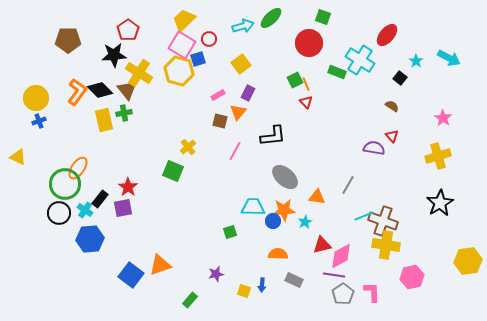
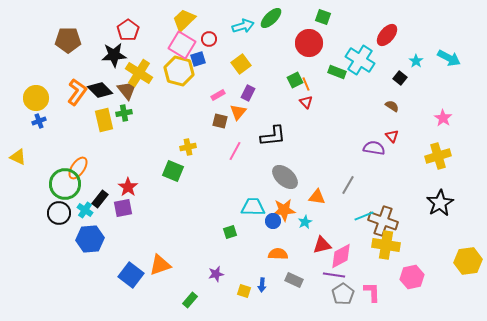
yellow cross at (188, 147): rotated 28 degrees clockwise
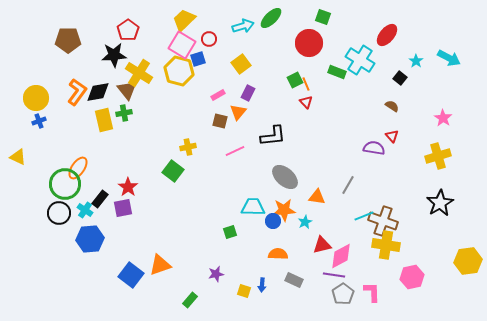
black diamond at (100, 90): moved 2 px left, 2 px down; rotated 55 degrees counterclockwise
pink line at (235, 151): rotated 36 degrees clockwise
green square at (173, 171): rotated 15 degrees clockwise
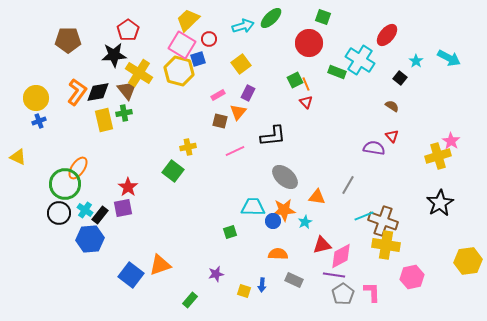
yellow trapezoid at (184, 20): moved 4 px right
pink star at (443, 118): moved 8 px right, 23 px down
black rectangle at (100, 199): moved 16 px down
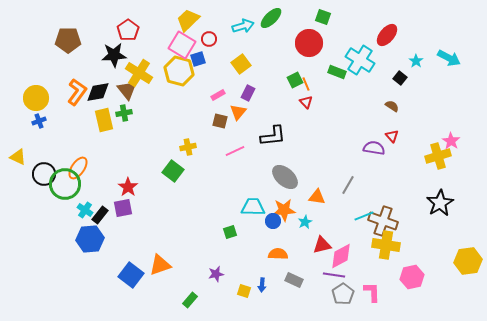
black circle at (59, 213): moved 15 px left, 39 px up
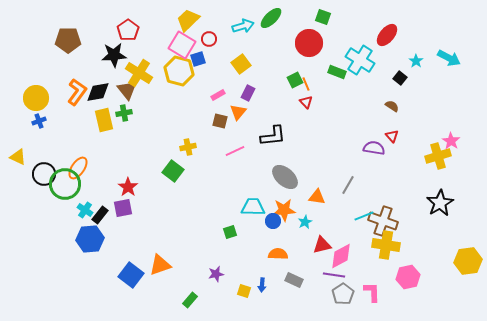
pink hexagon at (412, 277): moved 4 px left
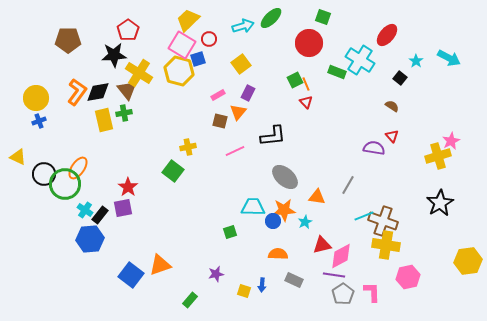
pink star at (451, 141): rotated 12 degrees clockwise
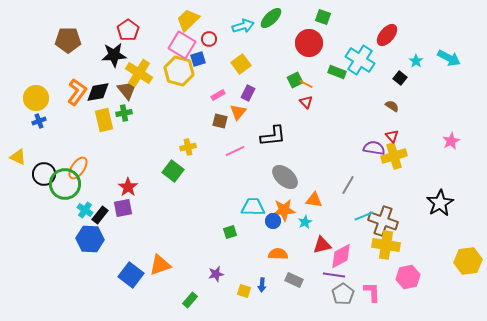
orange line at (306, 84): rotated 40 degrees counterclockwise
yellow cross at (438, 156): moved 44 px left
orange triangle at (317, 197): moved 3 px left, 3 px down
blue hexagon at (90, 239): rotated 8 degrees clockwise
